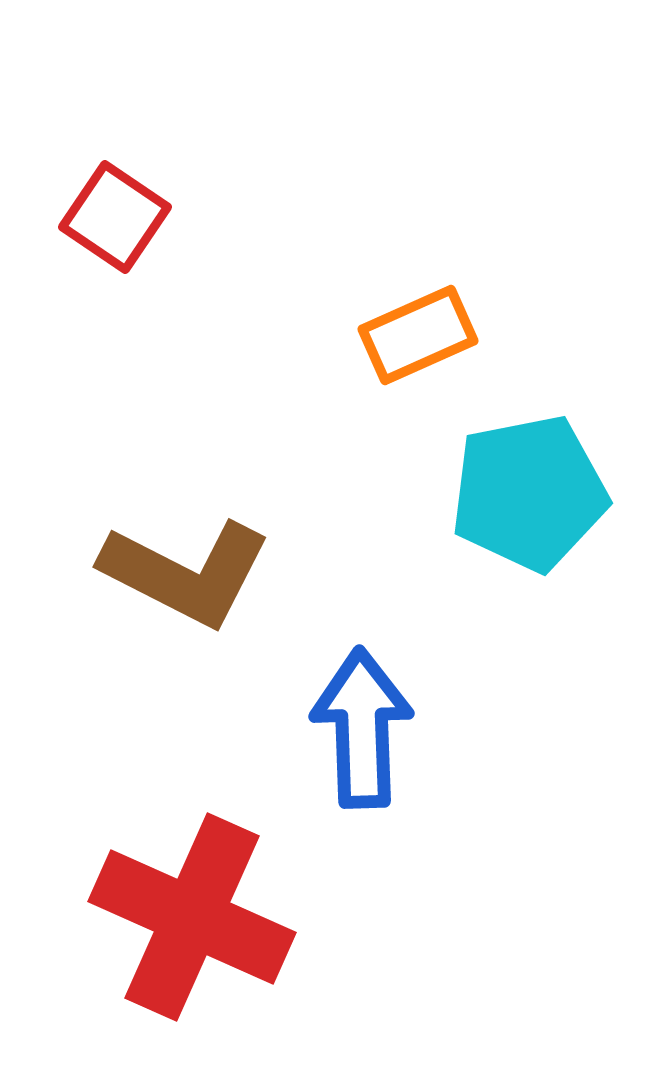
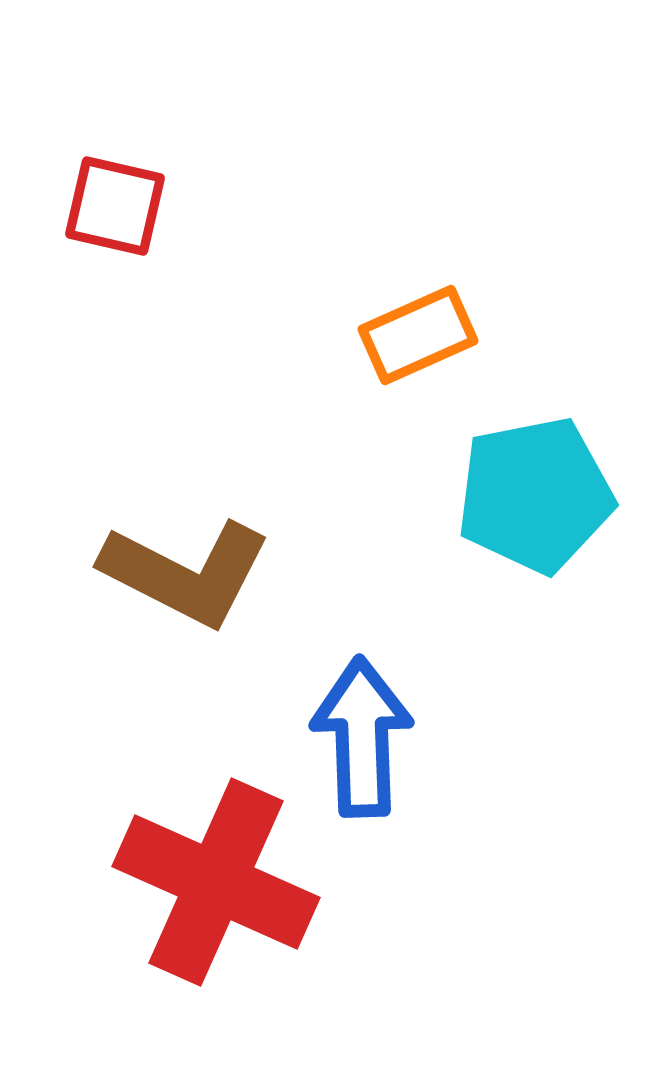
red square: moved 11 px up; rotated 21 degrees counterclockwise
cyan pentagon: moved 6 px right, 2 px down
blue arrow: moved 9 px down
red cross: moved 24 px right, 35 px up
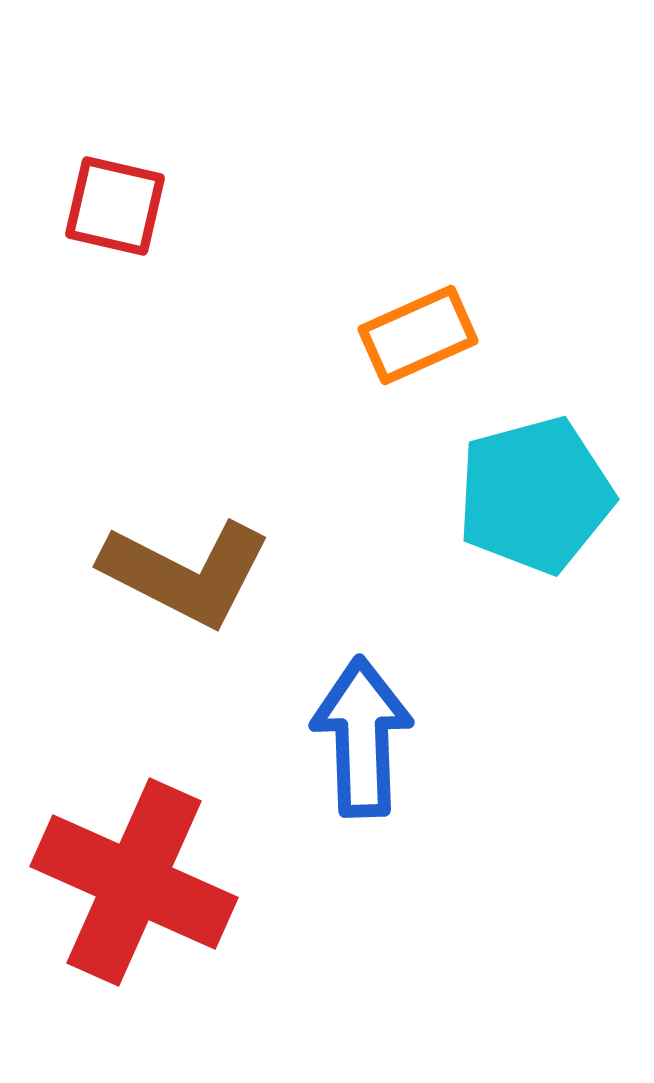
cyan pentagon: rotated 4 degrees counterclockwise
red cross: moved 82 px left
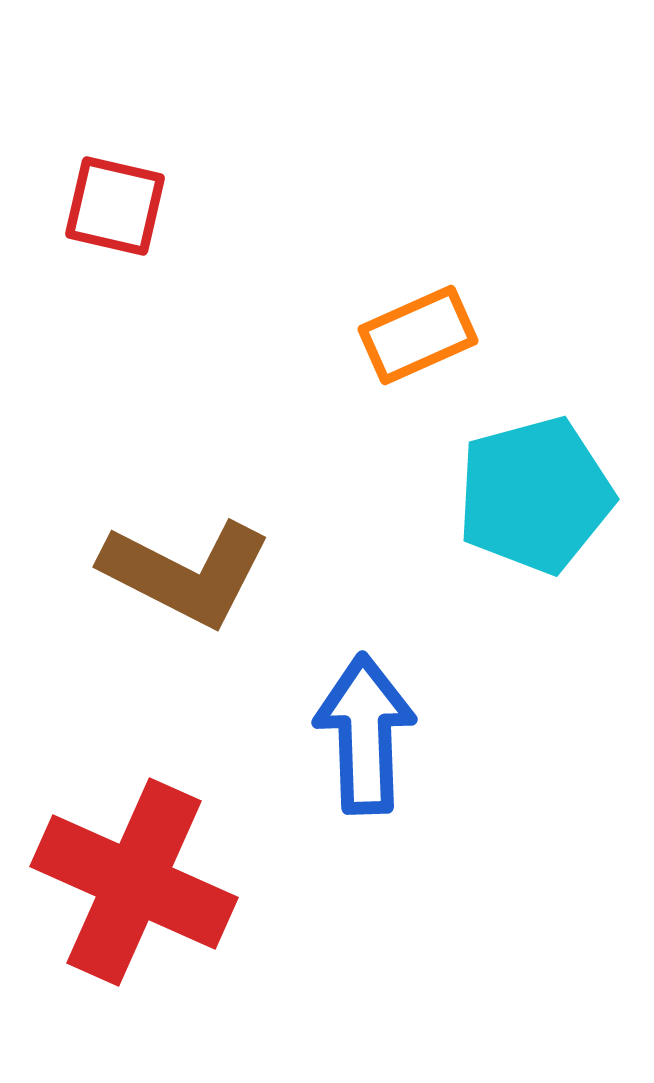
blue arrow: moved 3 px right, 3 px up
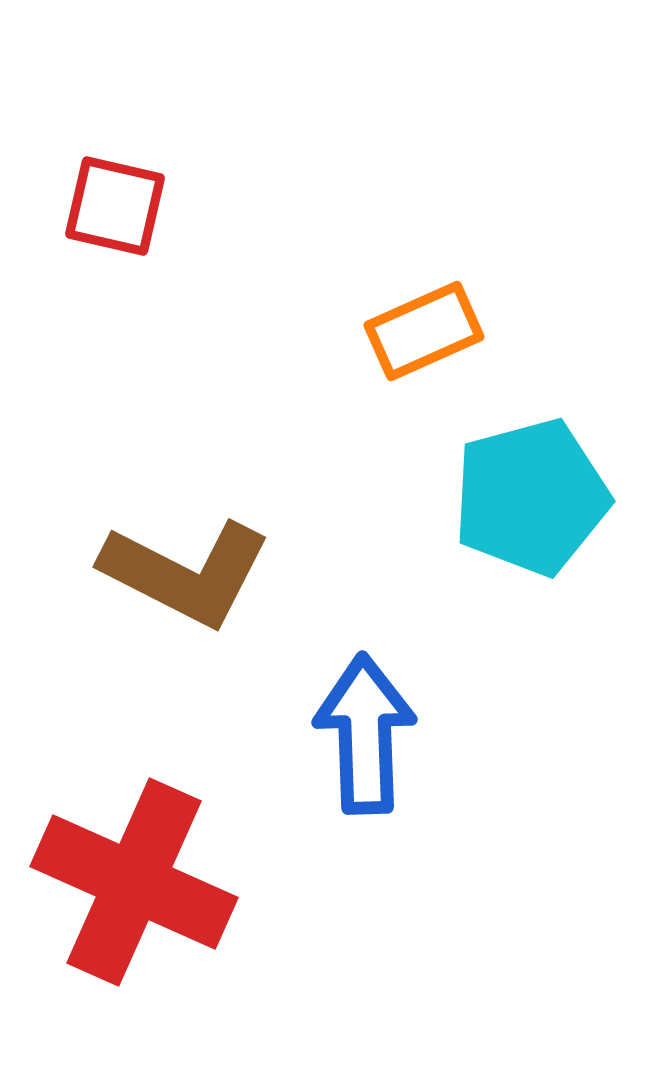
orange rectangle: moved 6 px right, 4 px up
cyan pentagon: moved 4 px left, 2 px down
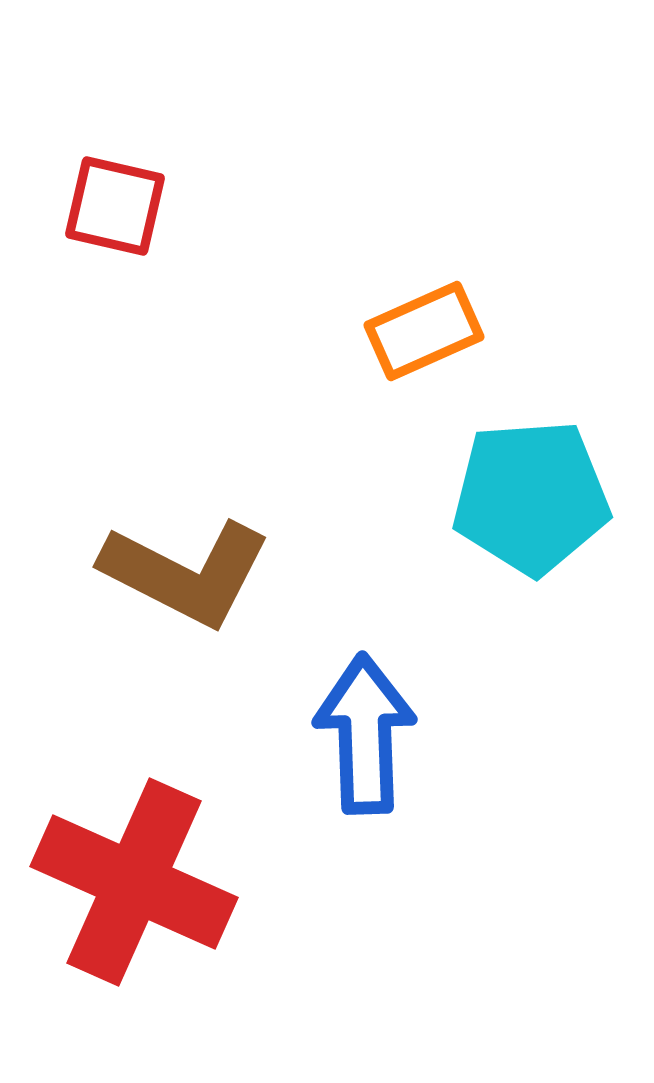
cyan pentagon: rotated 11 degrees clockwise
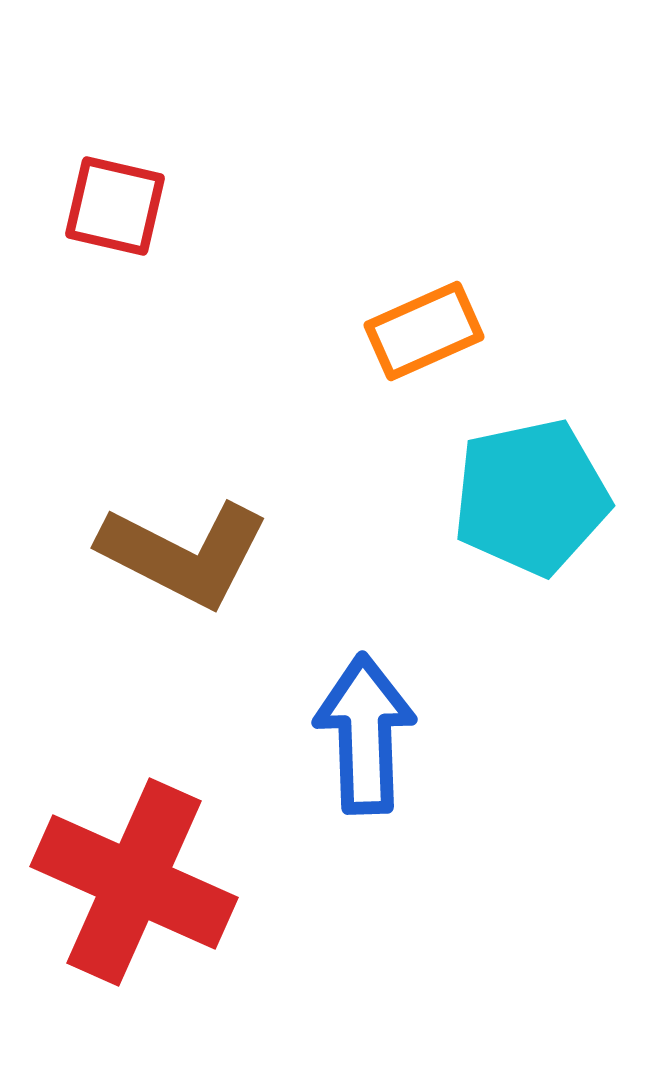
cyan pentagon: rotated 8 degrees counterclockwise
brown L-shape: moved 2 px left, 19 px up
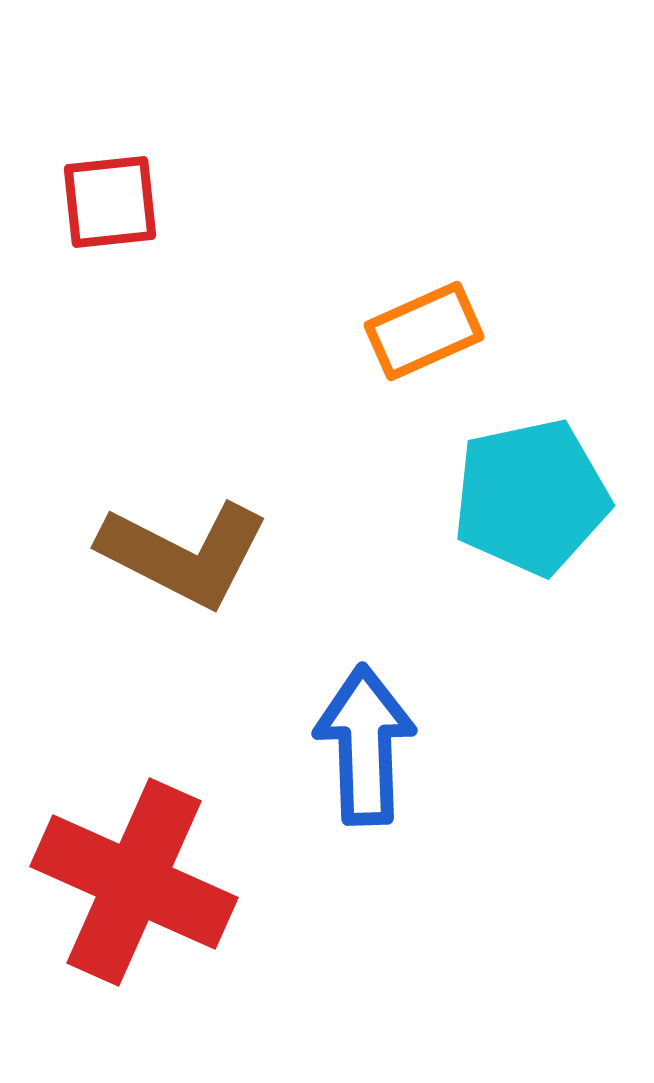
red square: moved 5 px left, 4 px up; rotated 19 degrees counterclockwise
blue arrow: moved 11 px down
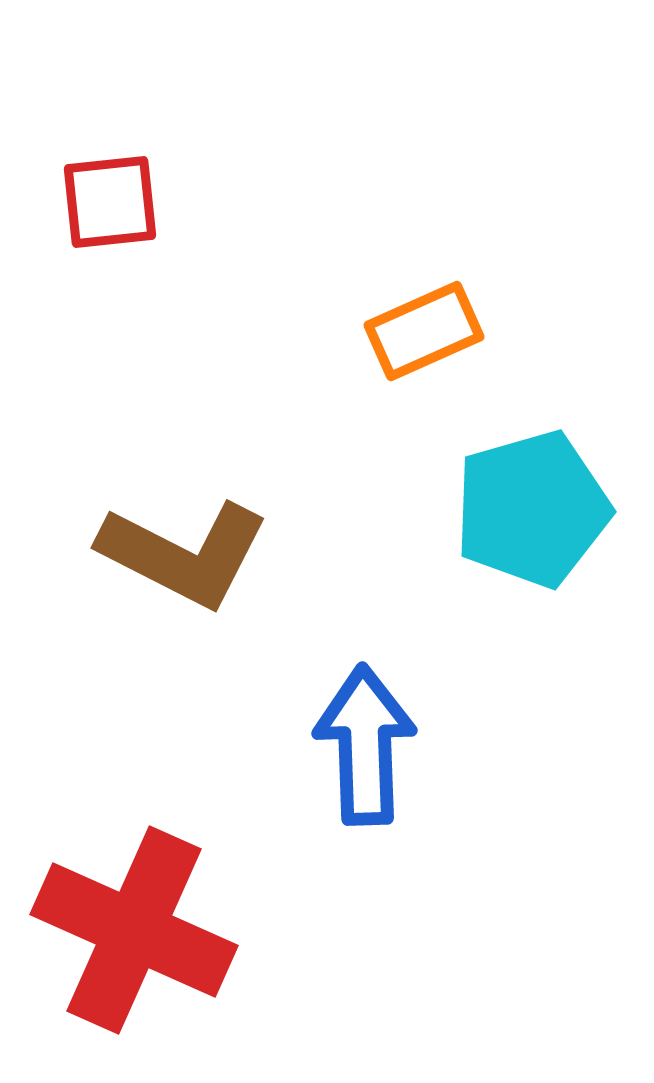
cyan pentagon: moved 1 px right, 12 px down; rotated 4 degrees counterclockwise
red cross: moved 48 px down
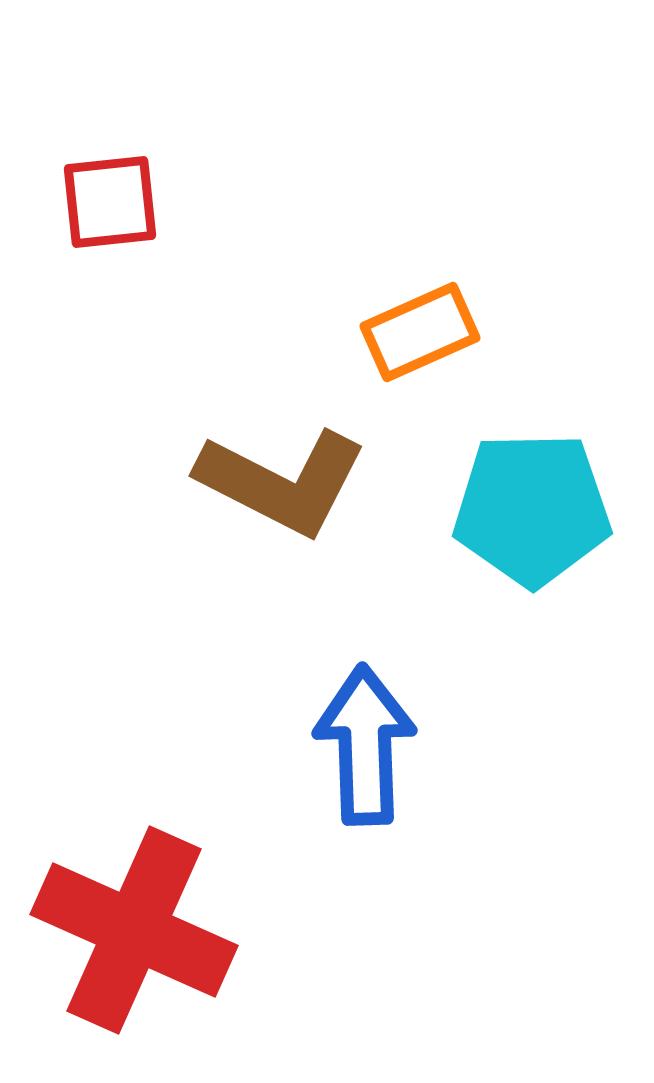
orange rectangle: moved 4 px left, 1 px down
cyan pentagon: rotated 15 degrees clockwise
brown L-shape: moved 98 px right, 72 px up
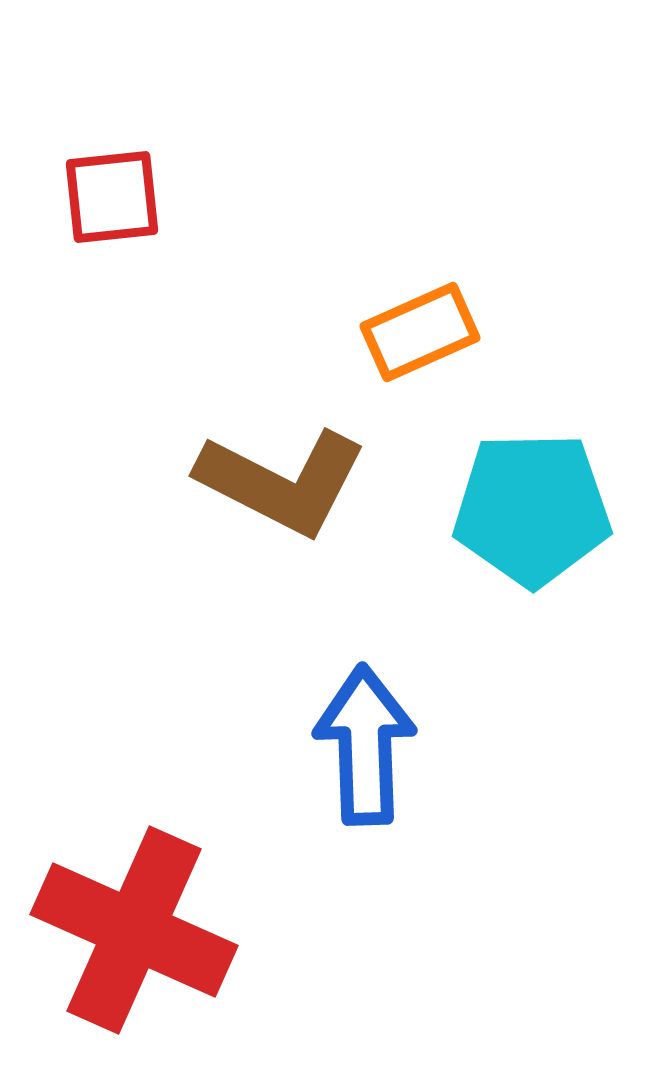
red square: moved 2 px right, 5 px up
